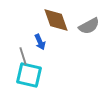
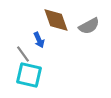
blue arrow: moved 1 px left, 2 px up
gray line: moved 2 px up; rotated 18 degrees counterclockwise
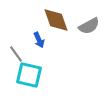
gray line: moved 7 px left
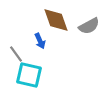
blue arrow: moved 1 px right, 1 px down
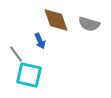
gray semicircle: moved 2 px up; rotated 45 degrees clockwise
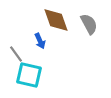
gray semicircle: rotated 135 degrees counterclockwise
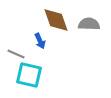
gray semicircle: rotated 60 degrees counterclockwise
gray line: rotated 30 degrees counterclockwise
